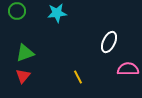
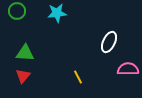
green triangle: rotated 24 degrees clockwise
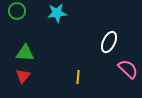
pink semicircle: rotated 45 degrees clockwise
yellow line: rotated 32 degrees clockwise
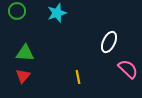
cyan star: rotated 12 degrees counterclockwise
yellow line: rotated 16 degrees counterclockwise
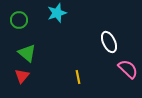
green circle: moved 2 px right, 9 px down
white ellipse: rotated 50 degrees counterclockwise
green triangle: moved 2 px right; rotated 36 degrees clockwise
red triangle: moved 1 px left
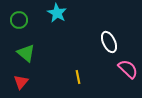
cyan star: rotated 24 degrees counterclockwise
green triangle: moved 1 px left
red triangle: moved 1 px left, 6 px down
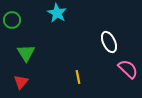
green circle: moved 7 px left
green triangle: rotated 18 degrees clockwise
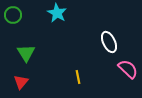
green circle: moved 1 px right, 5 px up
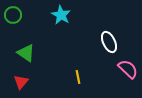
cyan star: moved 4 px right, 2 px down
green triangle: rotated 24 degrees counterclockwise
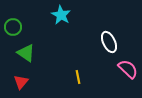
green circle: moved 12 px down
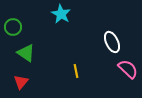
cyan star: moved 1 px up
white ellipse: moved 3 px right
yellow line: moved 2 px left, 6 px up
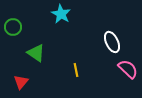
green triangle: moved 10 px right
yellow line: moved 1 px up
